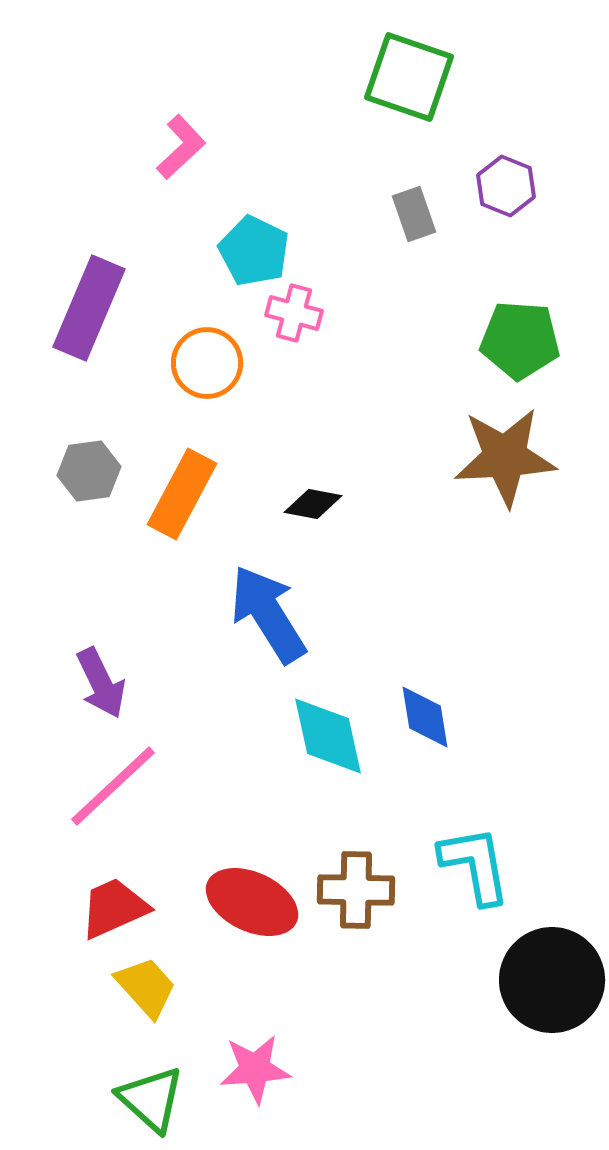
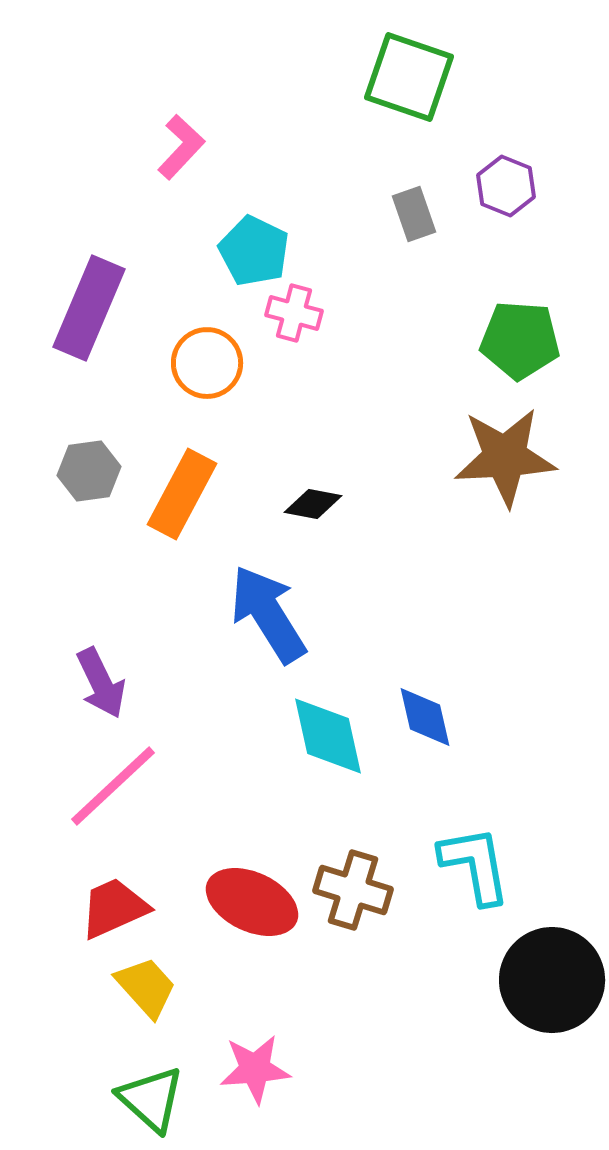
pink L-shape: rotated 4 degrees counterclockwise
blue diamond: rotated 4 degrees counterclockwise
brown cross: moved 3 px left; rotated 16 degrees clockwise
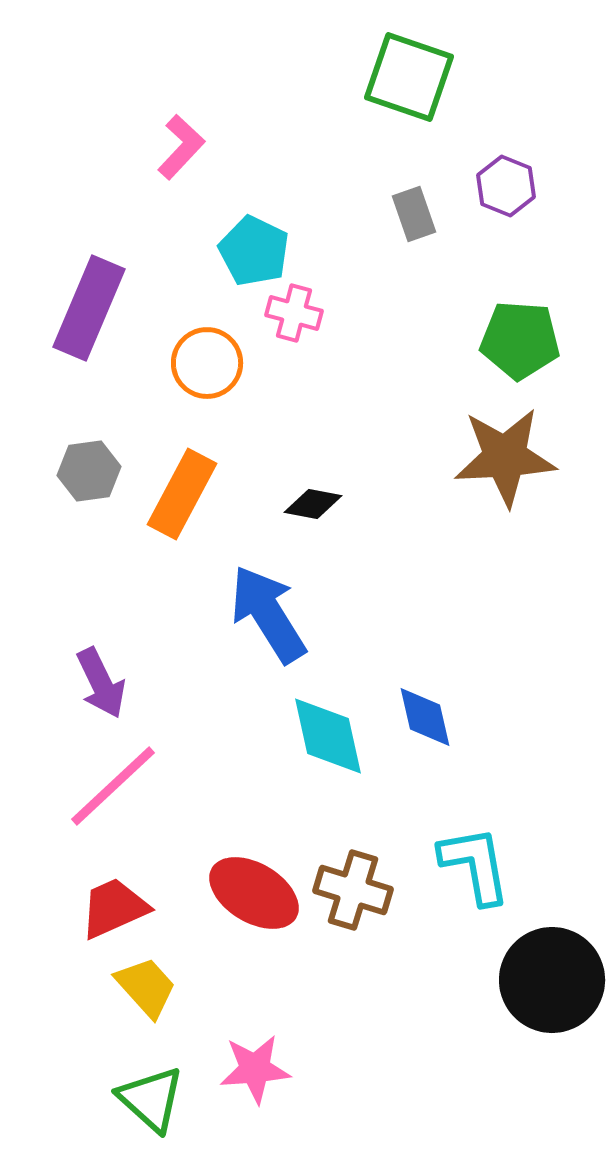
red ellipse: moved 2 px right, 9 px up; rotated 6 degrees clockwise
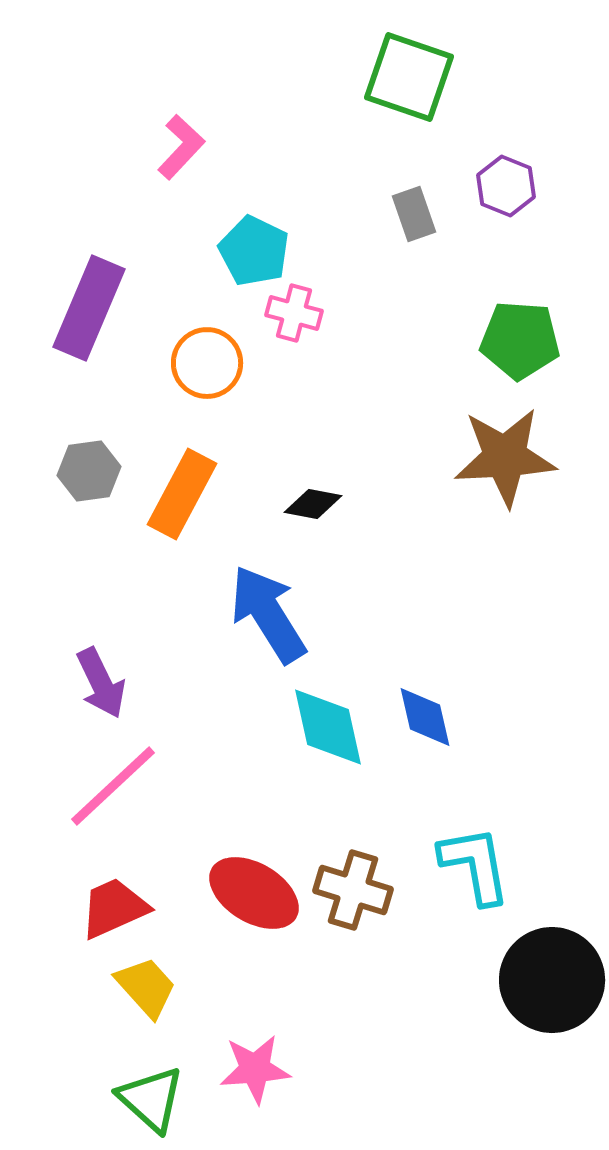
cyan diamond: moved 9 px up
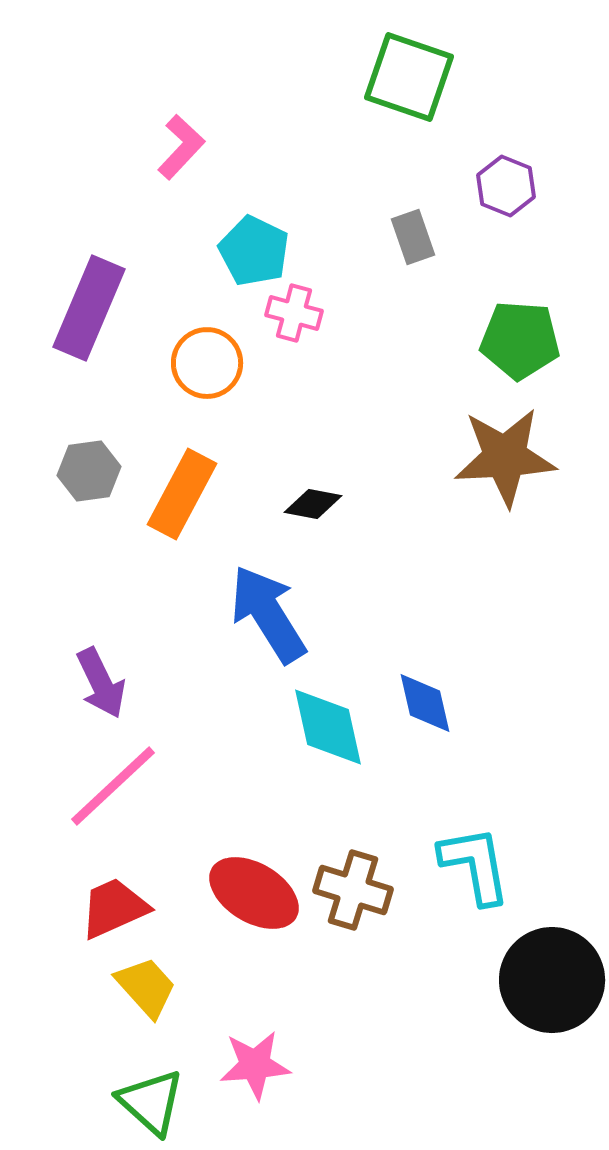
gray rectangle: moved 1 px left, 23 px down
blue diamond: moved 14 px up
pink star: moved 4 px up
green triangle: moved 3 px down
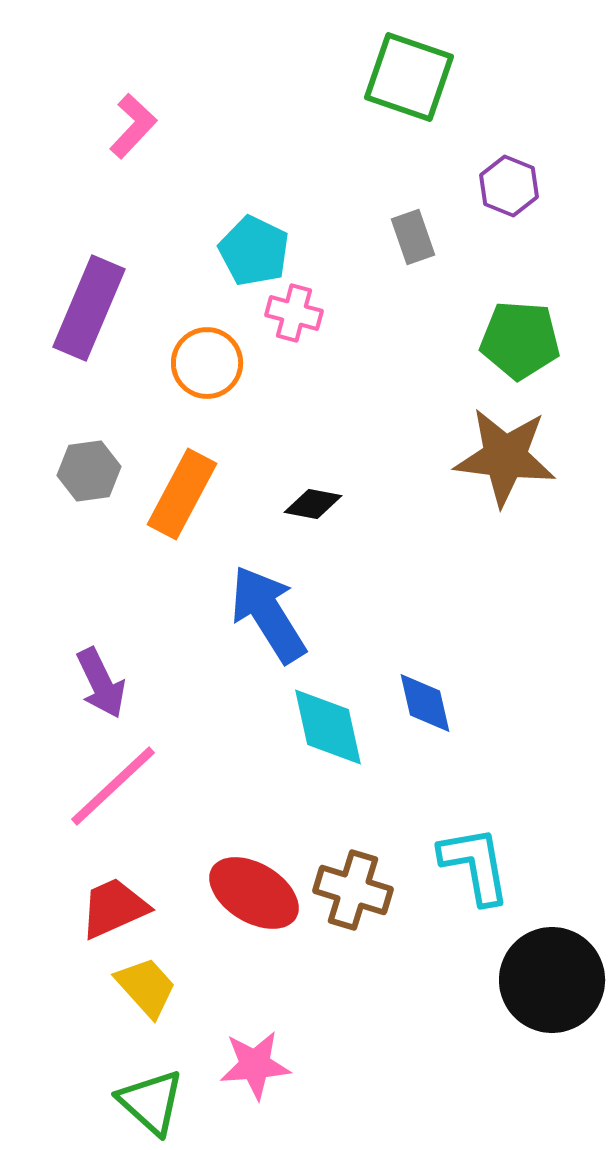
pink L-shape: moved 48 px left, 21 px up
purple hexagon: moved 3 px right
brown star: rotated 10 degrees clockwise
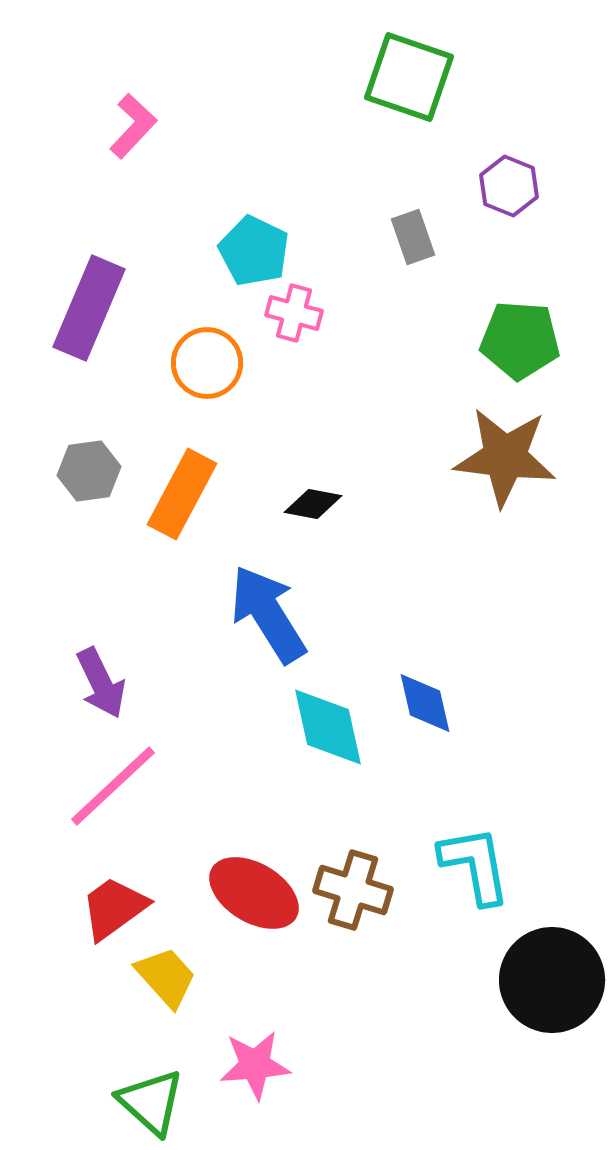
red trapezoid: rotated 12 degrees counterclockwise
yellow trapezoid: moved 20 px right, 10 px up
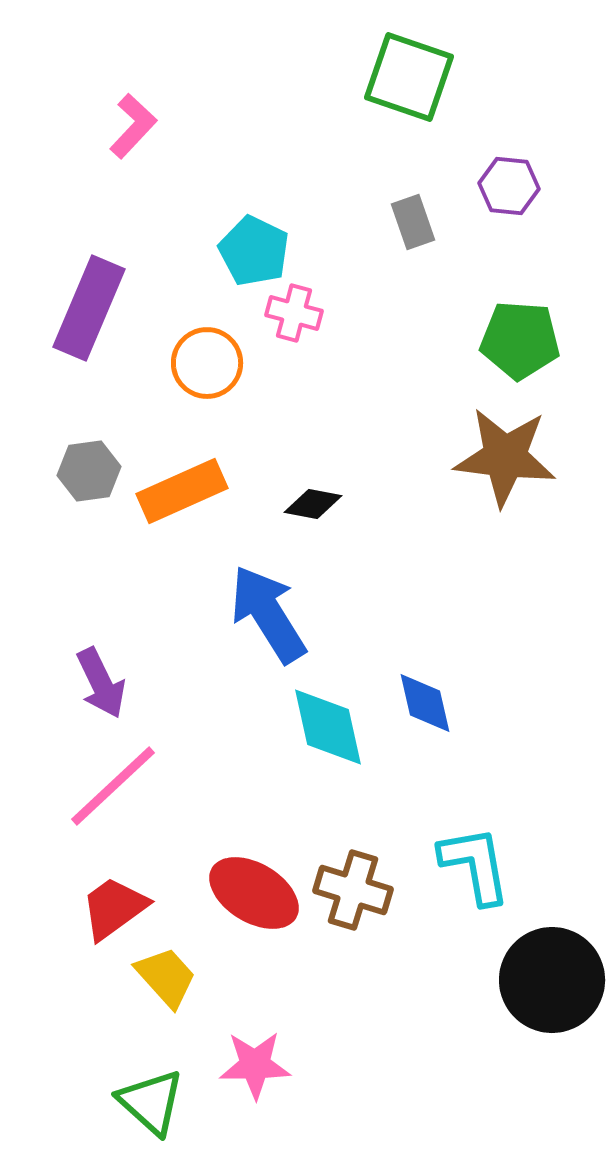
purple hexagon: rotated 16 degrees counterclockwise
gray rectangle: moved 15 px up
orange rectangle: moved 3 px up; rotated 38 degrees clockwise
pink star: rotated 4 degrees clockwise
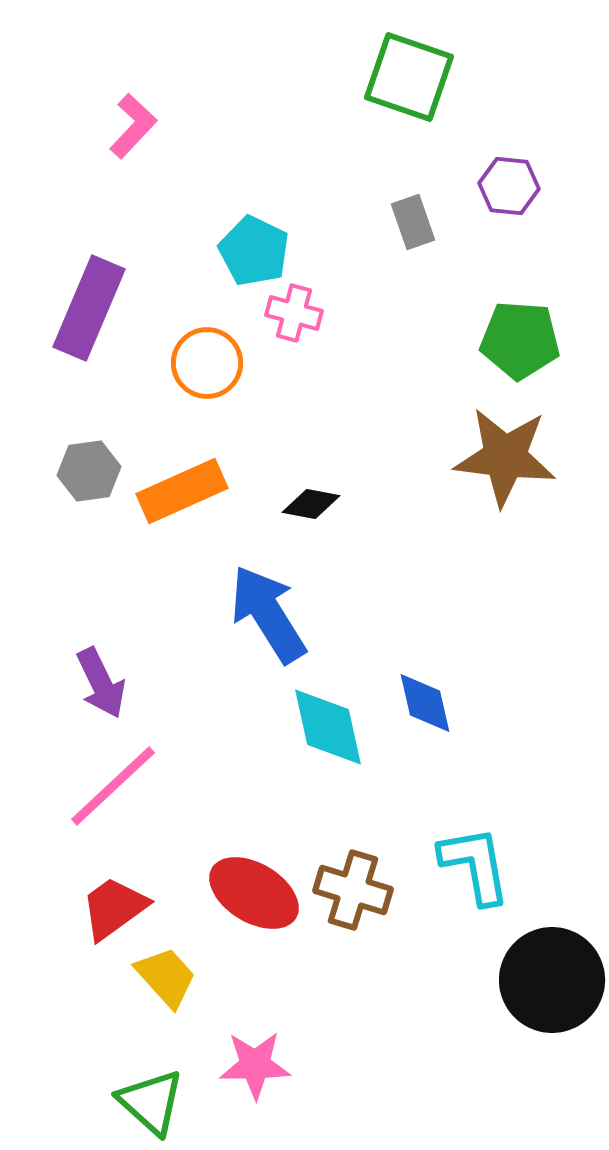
black diamond: moved 2 px left
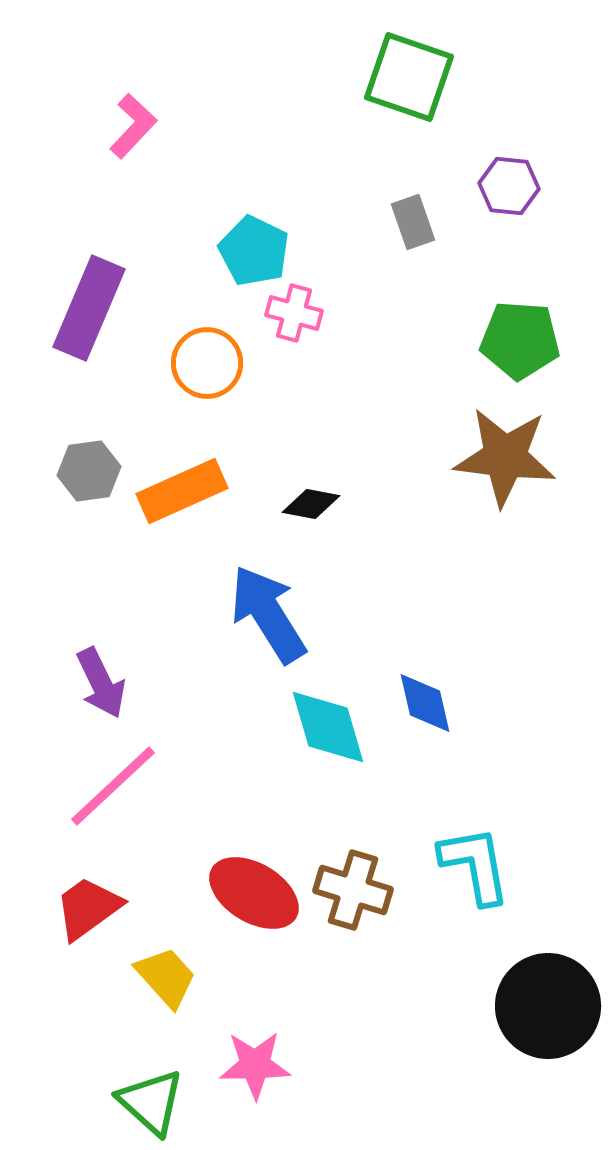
cyan diamond: rotated 4 degrees counterclockwise
red trapezoid: moved 26 px left
black circle: moved 4 px left, 26 px down
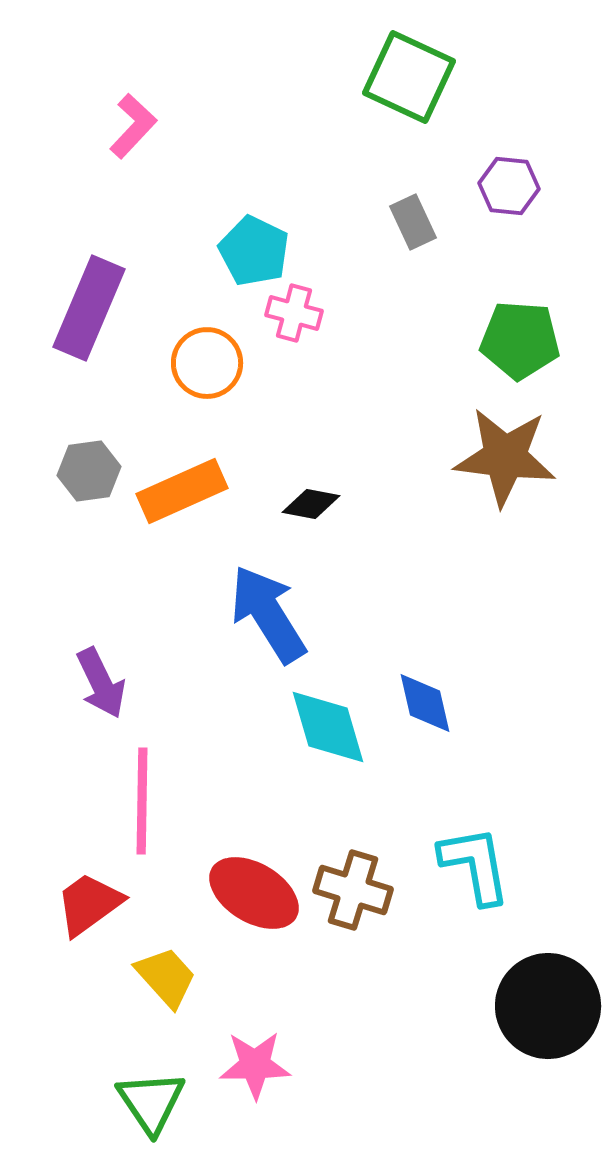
green square: rotated 6 degrees clockwise
gray rectangle: rotated 6 degrees counterclockwise
pink line: moved 29 px right, 15 px down; rotated 46 degrees counterclockwise
red trapezoid: moved 1 px right, 4 px up
green triangle: rotated 14 degrees clockwise
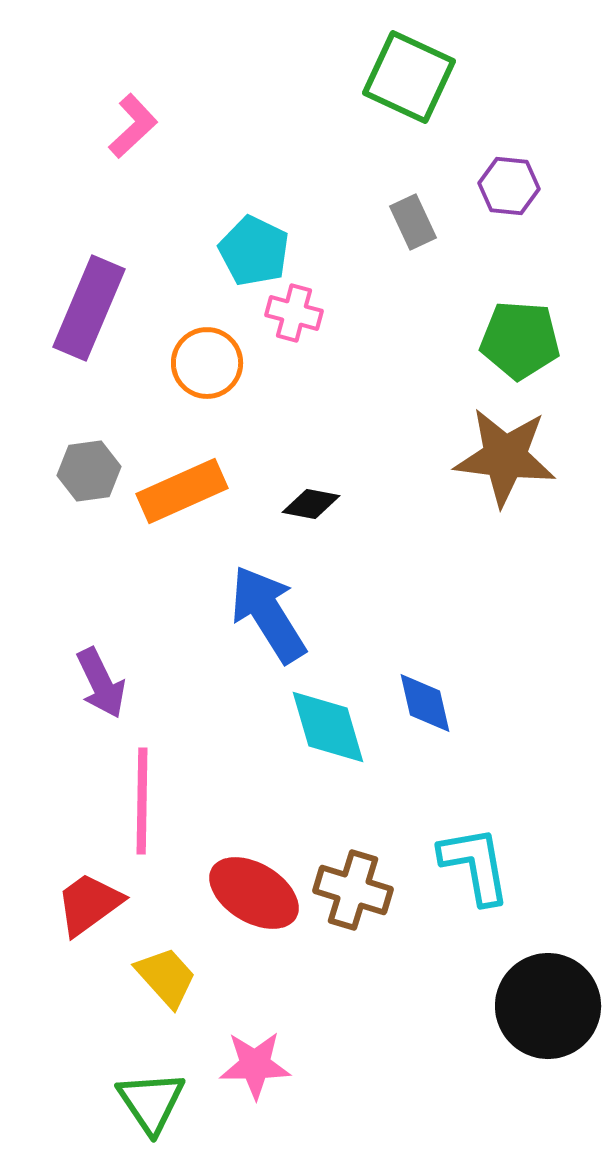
pink L-shape: rotated 4 degrees clockwise
